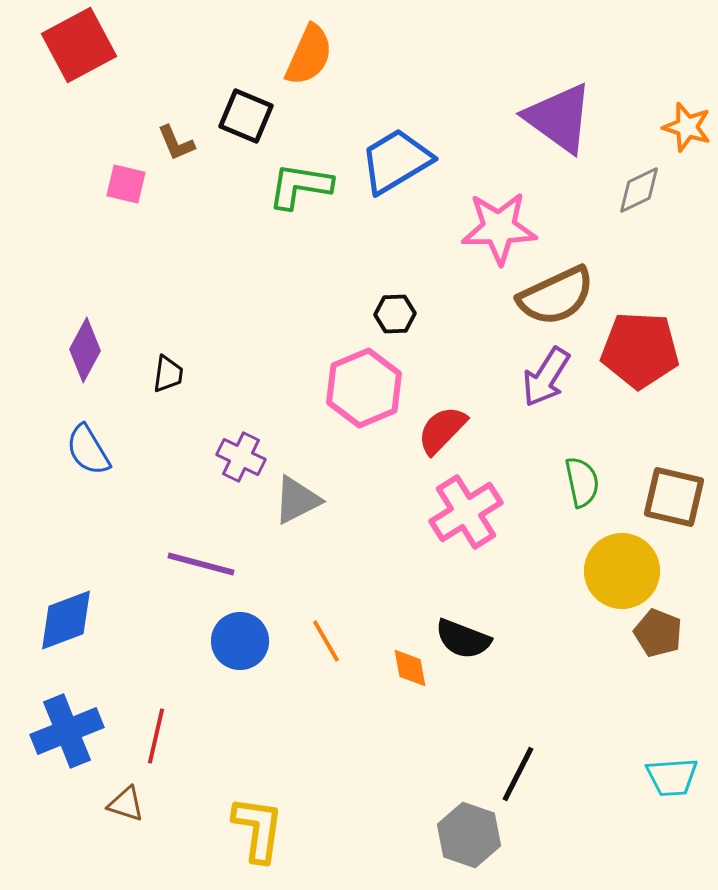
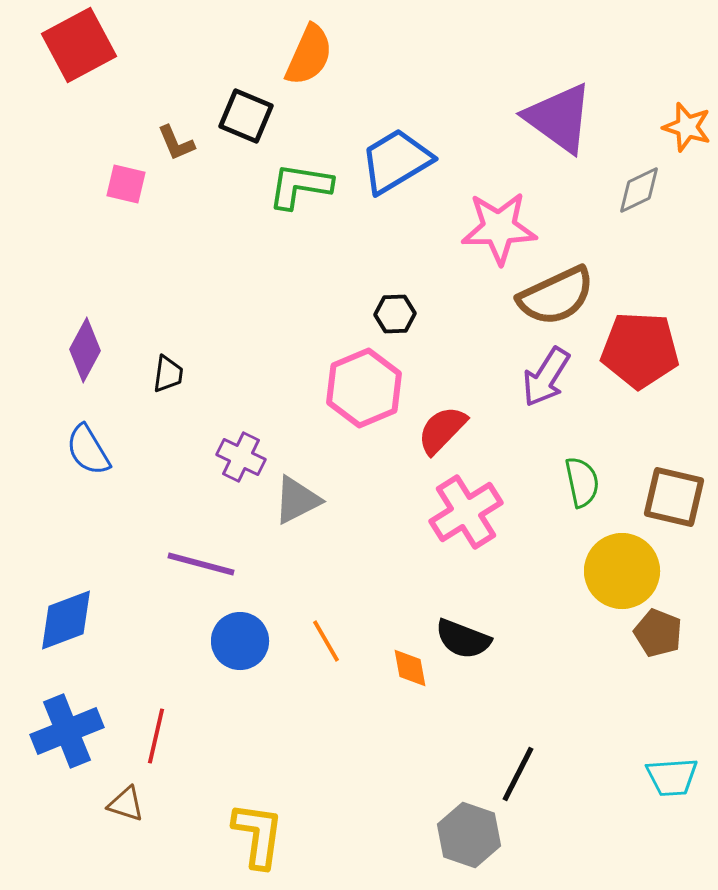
yellow L-shape: moved 6 px down
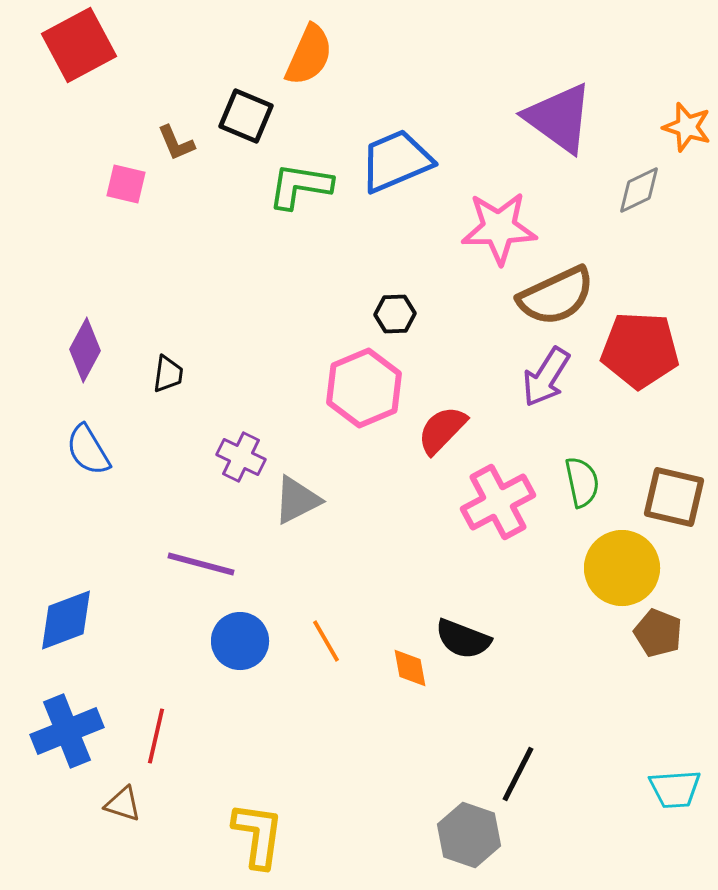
blue trapezoid: rotated 8 degrees clockwise
pink cross: moved 32 px right, 10 px up; rotated 4 degrees clockwise
yellow circle: moved 3 px up
cyan trapezoid: moved 3 px right, 12 px down
brown triangle: moved 3 px left
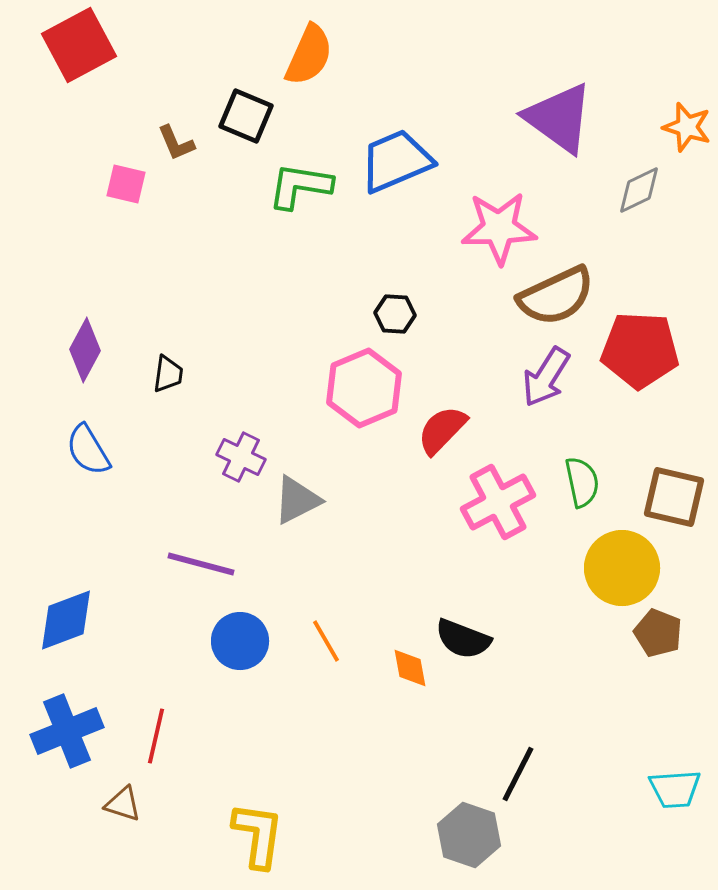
black hexagon: rotated 6 degrees clockwise
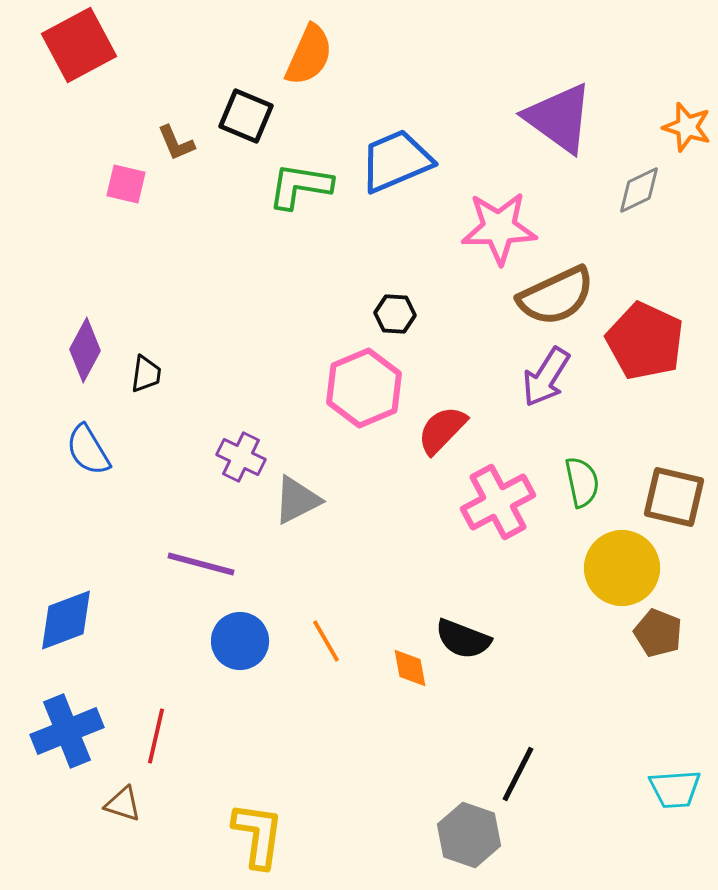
red pentagon: moved 5 px right, 9 px up; rotated 22 degrees clockwise
black trapezoid: moved 22 px left
